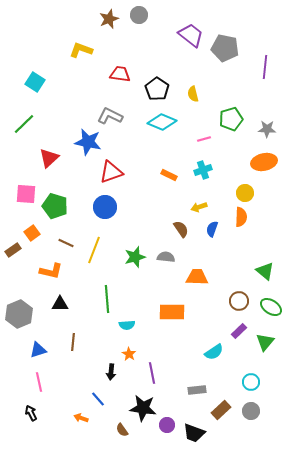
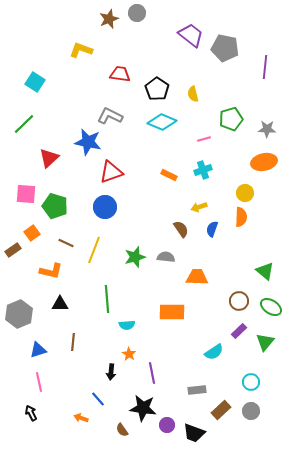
gray circle at (139, 15): moved 2 px left, 2 px up
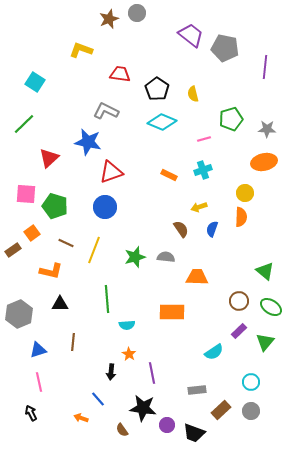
gray L-shape at (110, 116): moved 4 px left, 5 px up
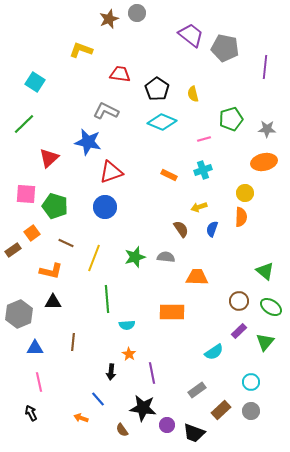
yellow line at (94, 250): moved 8 px down
black triangle at (60, 304): moved 7 px left, 2 px up
blue triangle at (38, 350): moved 3 px left, 2 px up; rotated 18 degrees clockwise
gray rectangle at (197, 390): rotated 30 degrees counterclockwise
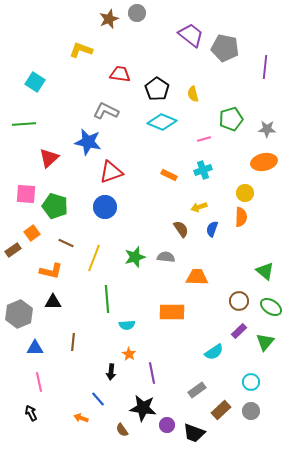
green line at (24, 124): rotated 40 degrees clockwise
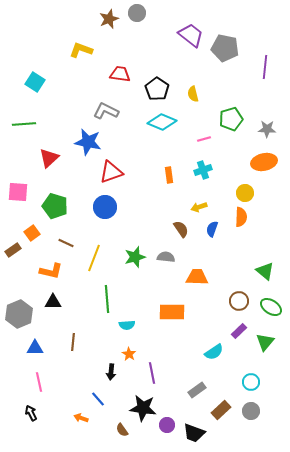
orange rectangle at (169, 175): rotated 56 degrees clockwise
pink square at (26, 194): moved 8 px left, 2 px up
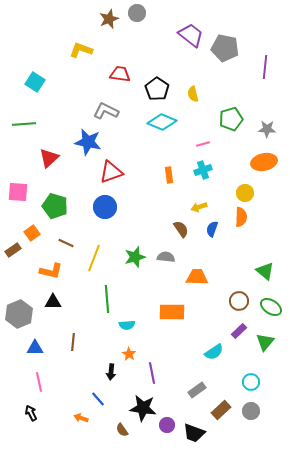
pink line at (204, 139): moved 1 px left, 5 px down
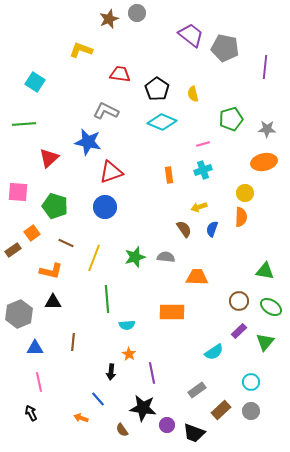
brown semicircle at (181, 229): moved 3 px right
green triangle at (265, 271): rotated 30 degrees counterclockwise
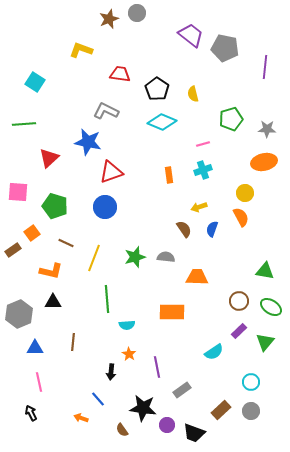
orange semicircle at (241, 217): rotated 30 degrees counterclockwise
purple line at (152, 373): moved 5 px right, 6 px up
gray rectangle at (197, 390): moved 15 px left
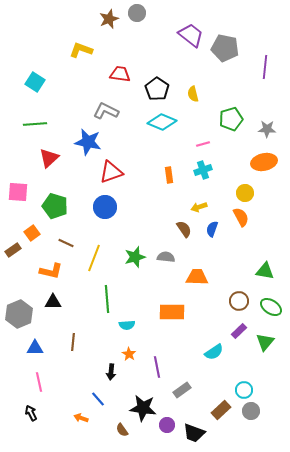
green line at (24, 124): moved 11 px right
cyan circle at (251, 382): moved 7 px left, 8 px down
